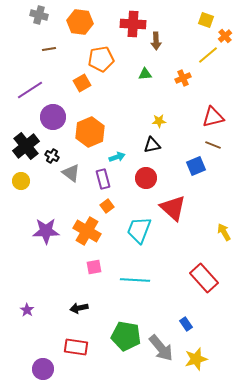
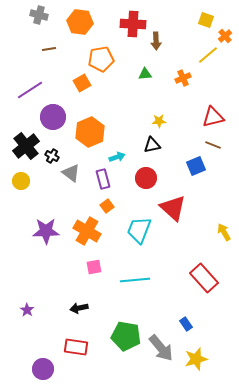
cyan line at (135, 280): rotated 8 degrees counterclockwise
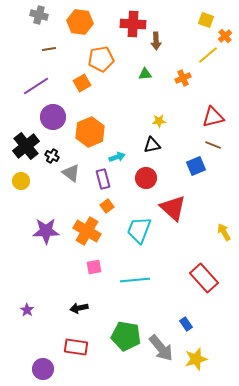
purple line at (30, 90): moved 6 px right, 4 px up
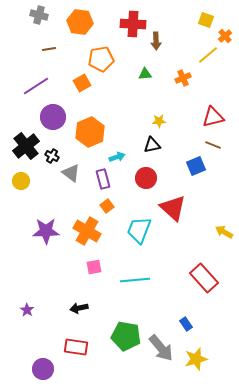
yellow arrow at (224, 232): rotated 30 degrees counterclockwise
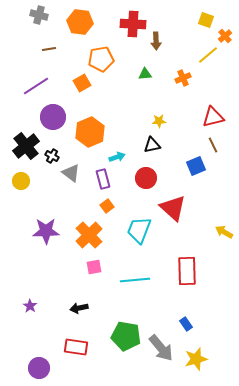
brown line at (213, 145): rotated 42 degrees clockwise
orange cross at (87, 231): moved 2 px right, 4 px down; rotated 16 degrees clockwise
red rectangle at (204, 278): moved 17 px left, 7 px up; rotated 40 degrees clockwise
purple star at (27, 310): moved 3 px right, 4 px up
purple circle at (43, 369): moved 4 px left, 1 px up
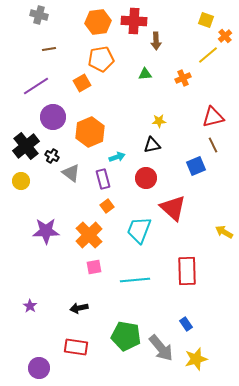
orange hexagon at (80, 22): moved 18 px right; rotated 15 degrees counterclockwise
red cross at (133, 24): moved 1 px right, 3 px up
